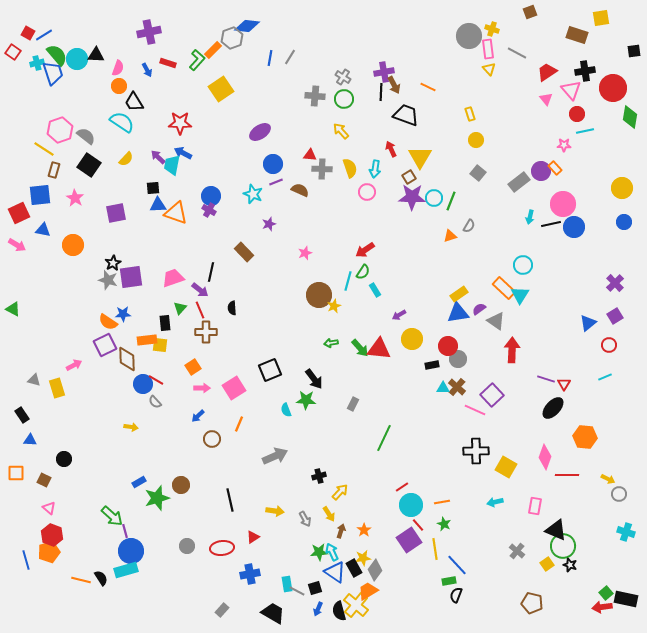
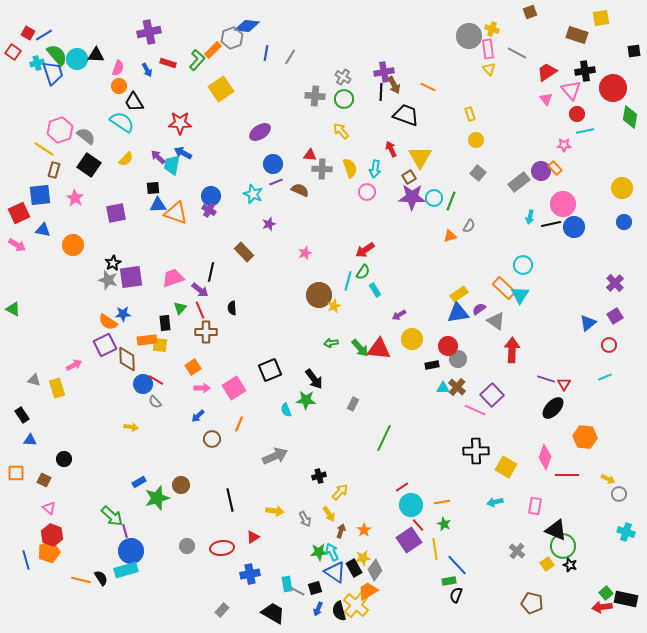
blue line at (270, 58): moved 4 px left, 5 px up
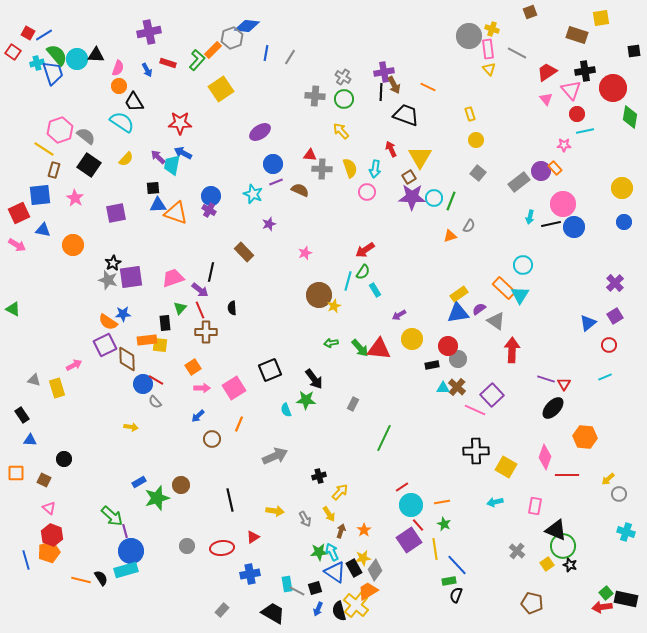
yellow arrow at (608, 479): rotated 112 degrees clockwise
